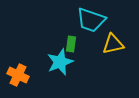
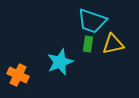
cyan trapezoid: moved 1 px right, 1 px down
green rectangle: moved 17 px right
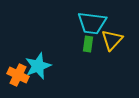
cyan trapezoid: moved 2 px down; rotated 12 degrees counterclockwise
yellow triangle: moved 1 px left, 4 px up; rotated 35 degrees counterclockwise
cyan star: moved 22 px left, 4 px down
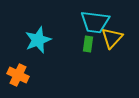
cyan trapezoid: moved 3 px right, 1 px up
yellow triangle: moved 2 px up
cyan star: moved 26 px up
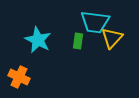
cyan star: rotated 24 degrees counterclockwise
green rectangle: moved 10 px left, 3 px up
orange cross: moved 1 px right, 2 px down
